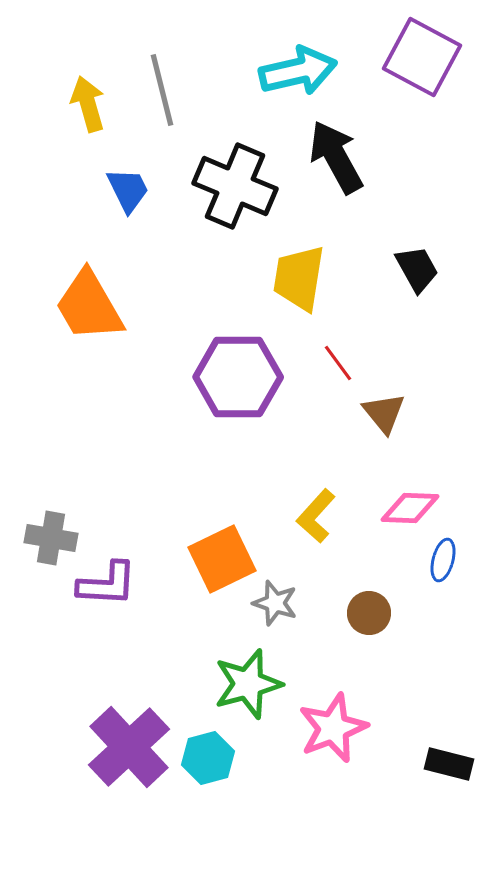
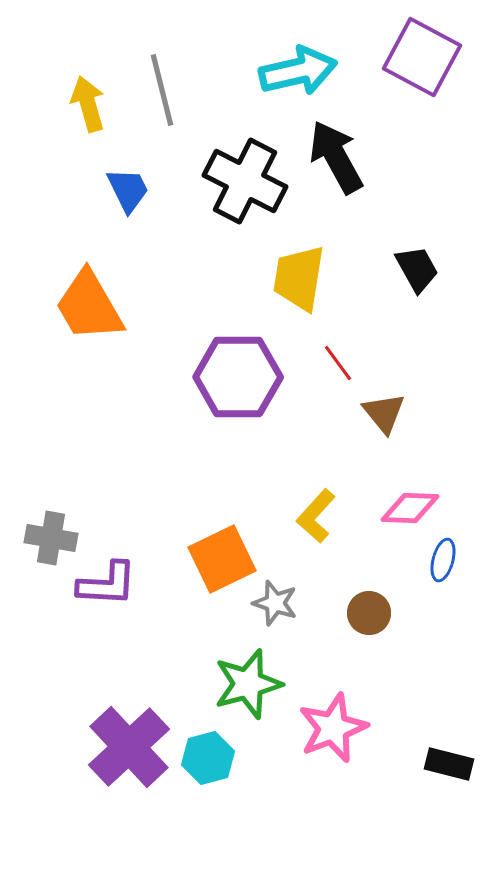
black cross: moved 10 px right, 5 px up; rotated 4 degrees clockwise
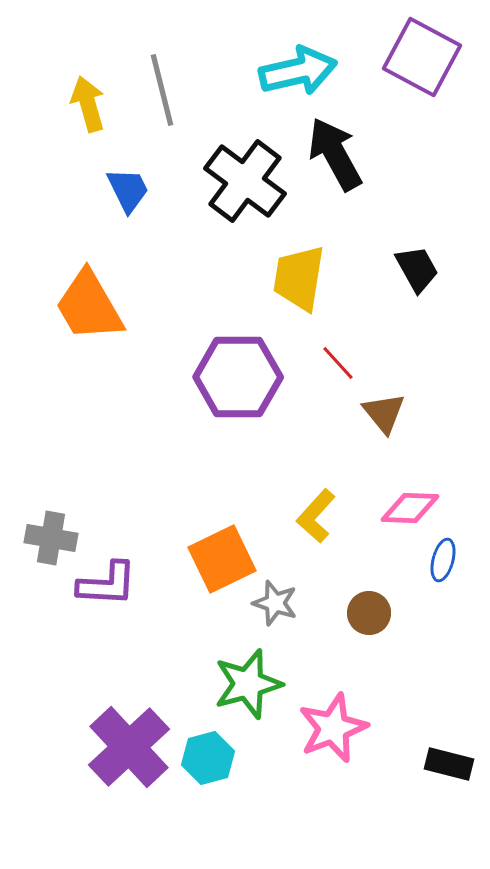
black arrow: moved 1 px left, 3 px up
black cross: rotated 10 degrees clockwise
red line: rotated 6 degrees counterclockwise
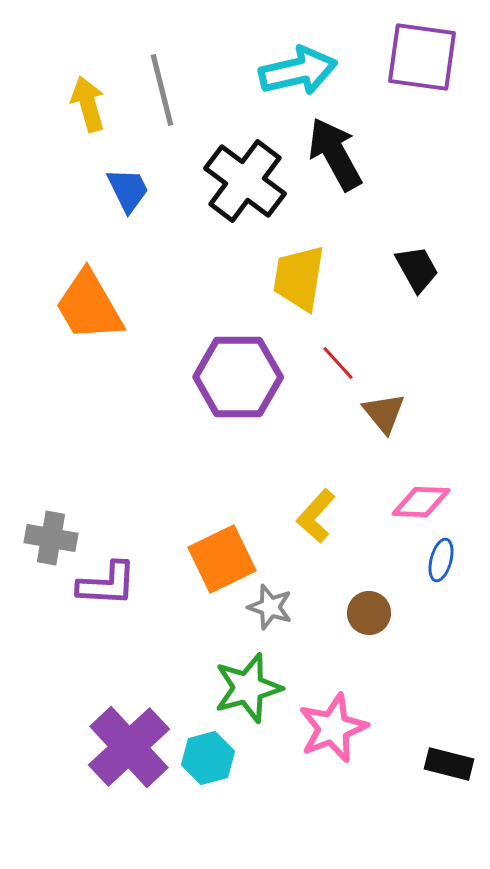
purple square: rotated 20 degrees counterclockwise
pink diamond: moved 11 px right, 6 px up
blue ellipse: moved 2 px left
gray star: moved 5 px left, 4 px down
green star: moved 4 px down
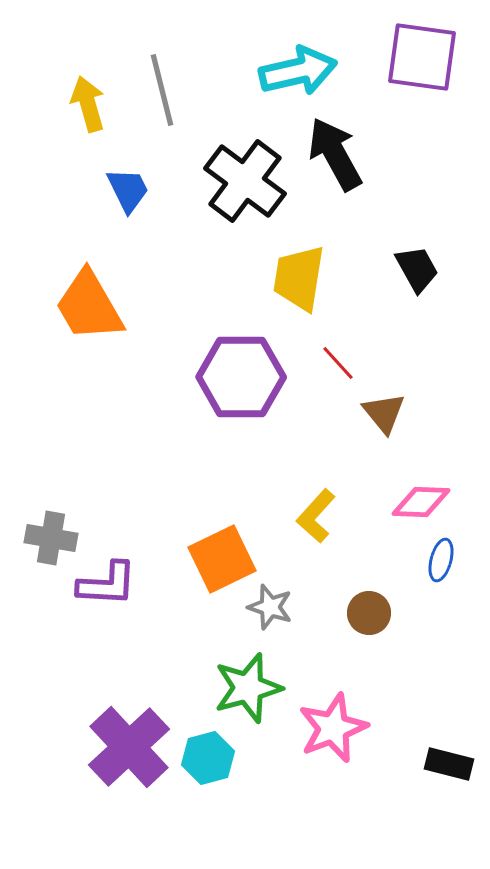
purple hexagon: moved 3 px right
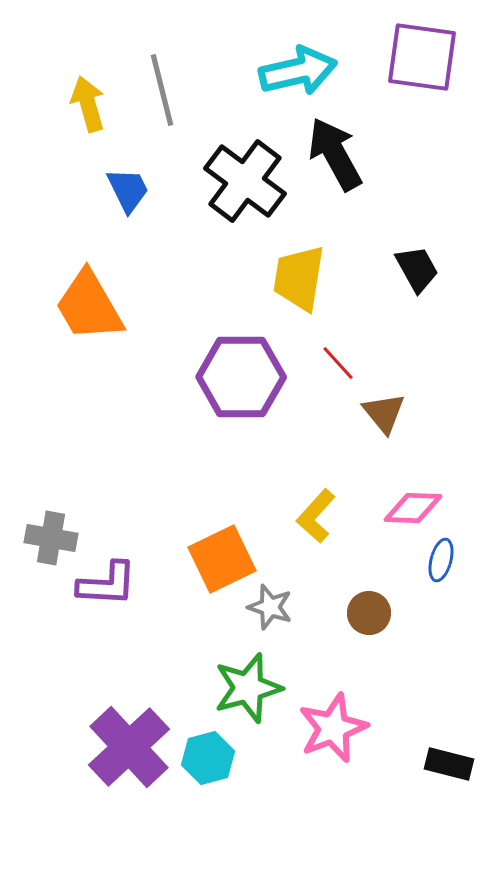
pink diamond: moved 8 px left, 6 px down
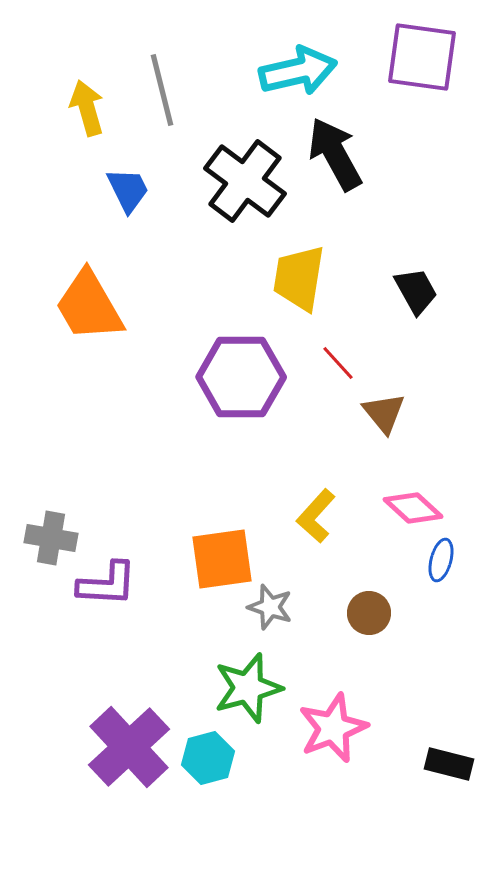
yellow arrow: moved 1 px left, 4 px down
black trapezoid: moved 1 px left, 22 px down
pink diamond: rotated 40 degrees clockwise
orange square: rotated 18 degrees clockwise
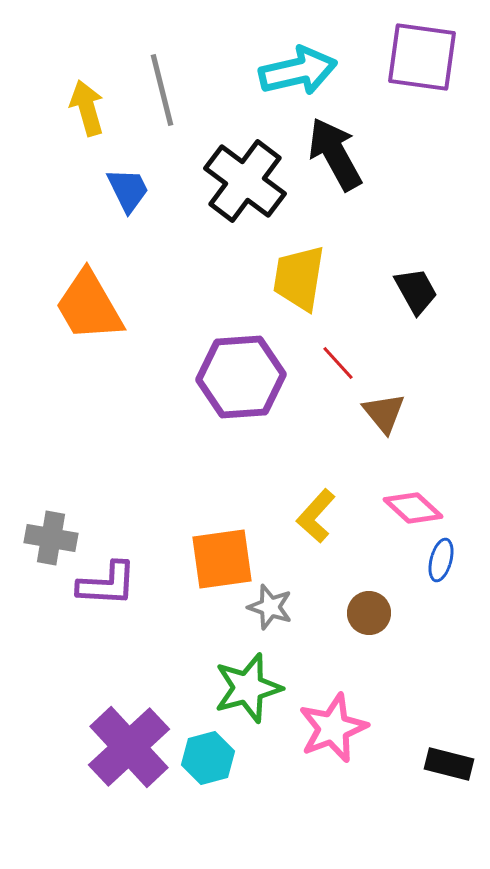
purple hexagon: rotated 4 degrees counterclockwise
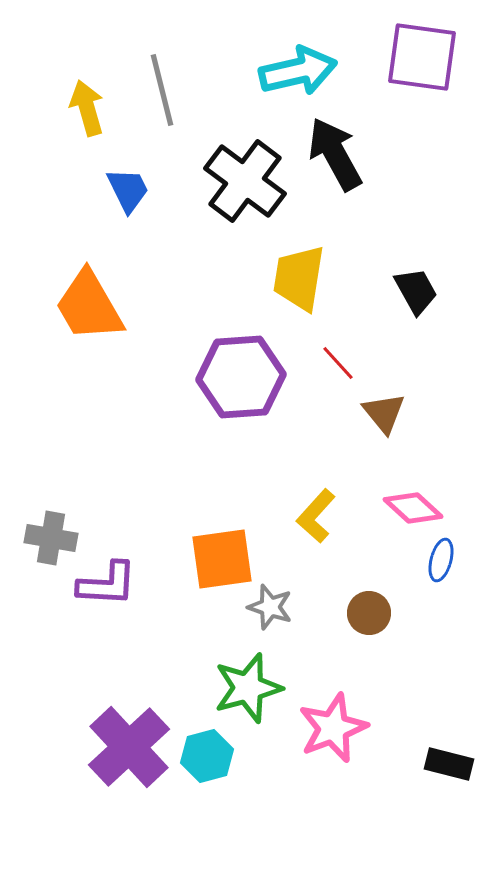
cyan hexagon: moved 1 px left, 2 px up
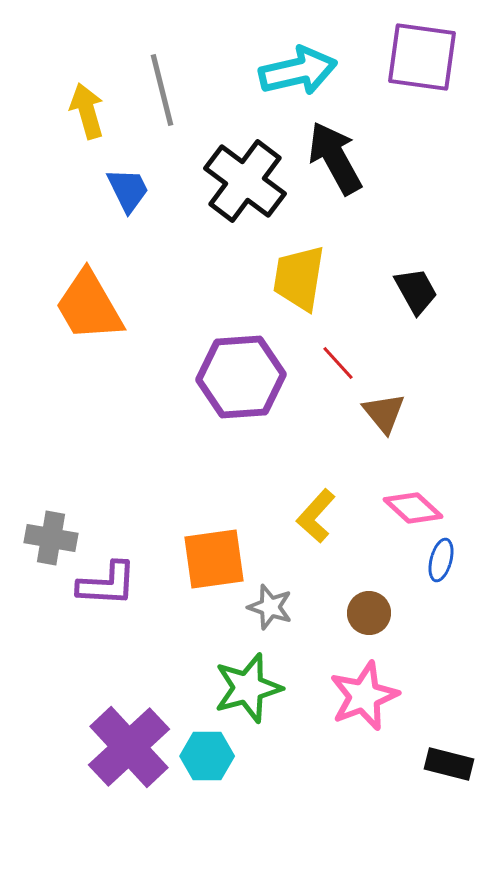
yellow arrow: moved 3 px down
black arrow: moved 4 px down
orange square: moved 8 px left
pink star: moved 31 px right, 32 px up
cyan hexagon: rotated 15 degrees clockwise
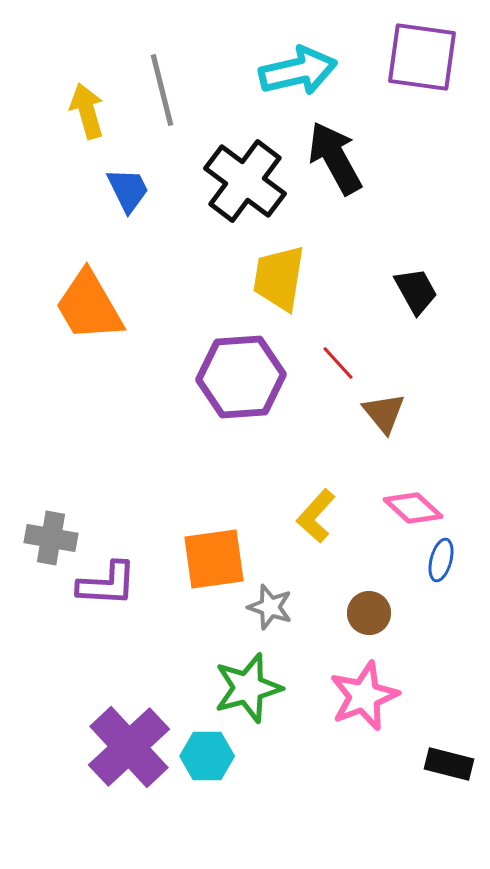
yellow trapezoid: moved 20 px left
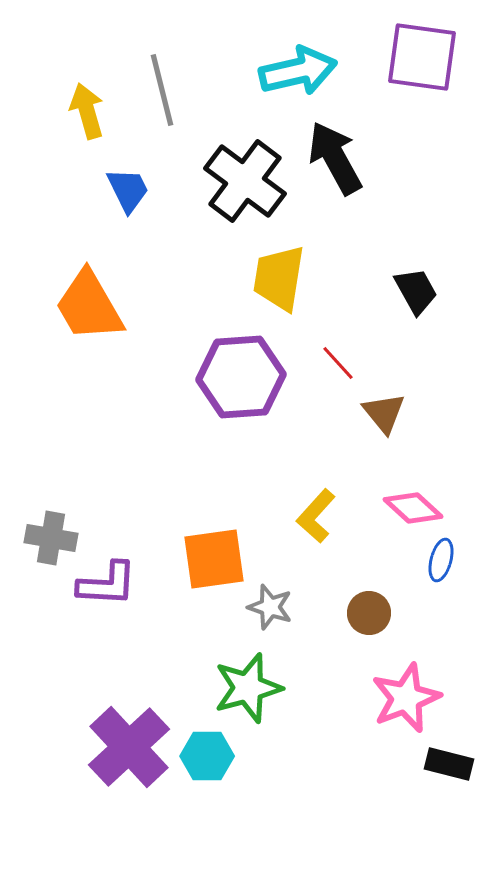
pink star: moved 42 px right, 2 px down
